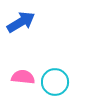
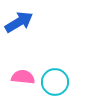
blue arrow: moved 2 px left
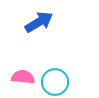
blue arrow: moved 20 px right
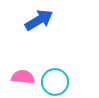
blue arrow: moved 2 px up
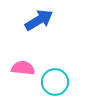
pink semicircle: moved 9 px up
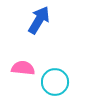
blue arrow: rotated 28 degrees counterclockwise
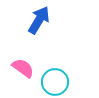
pink semicircle: rotated 30 degrees clockwise
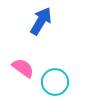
blue arrow: moved 2 px right, 1 px down
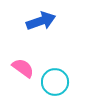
blue arrow: rotated 40 degrees clockwise
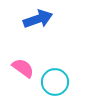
blue arrow: moved 3 px left, 2 px up
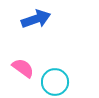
blue arrow: moved 2 px left
